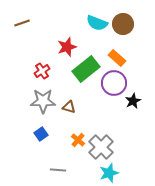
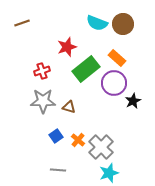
red cross: rotated 14 degrees clockwise
blue square: moved 15 px right, 2 px down
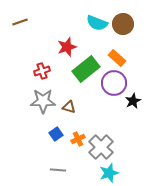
brown line: moved 2 px left, 1 px up
blue square: moved 2 px up
orange cross: moved 1 px up; rotated 24 degrees clockwise
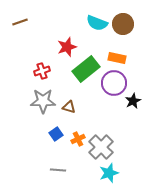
orange rectangle: rotated 30 degrees counterclockwise
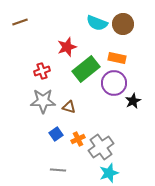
gray cross: rotated 10 degrees clockwise
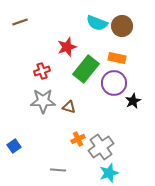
brown circle: moved 1 px left, 2 px down
green rectangle: rotated 12 degrees counterclockwise
blue square: moved 42 px left, 12 px down
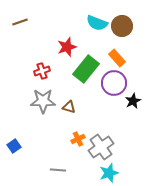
orange rectangle: rotated 36 degrees clockwise
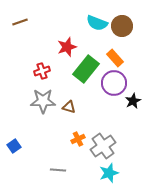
orange rectangle: moved 2 px left
gray cross: moved 2 px right, 1 px up
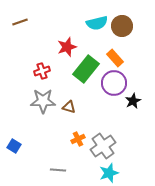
cyan semicircle: rotated 35 degrees counterclockwise
blue square: rotated 24 degrees counterclockwise
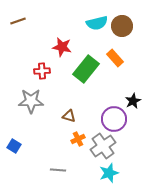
brown line: moved 2 px left, 1 px up
red star: moved 5 px left; rotated 30 degrees clockwise
red cross: rotated 14 degrees clockwise
purple circle: moved 36 px down
gray star: moved 12 px left
brown triangle: moved 9 px down
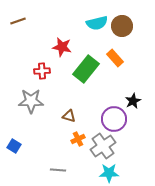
cyan star: rotated 18 degrees clockwise
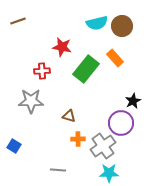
purple circle: moved 7 px right, 4 px down
orange cross: rotated 24 degrees clockwise
